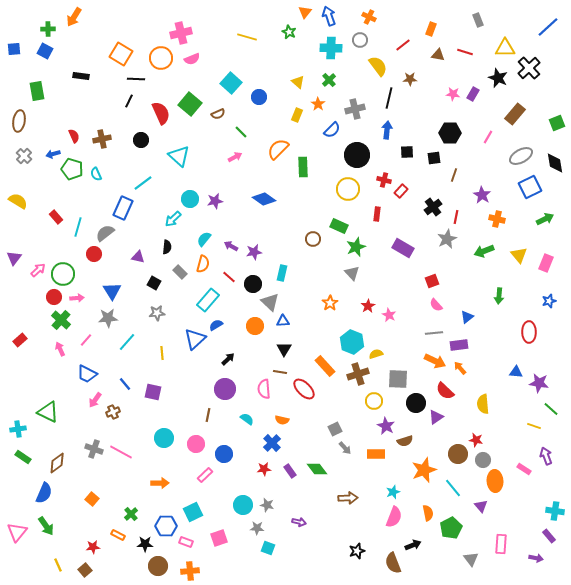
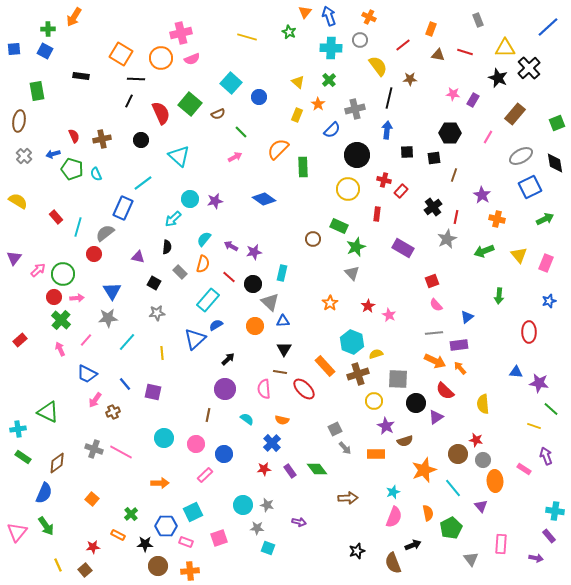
purple rectangle at (473, 94): moved 6 px down
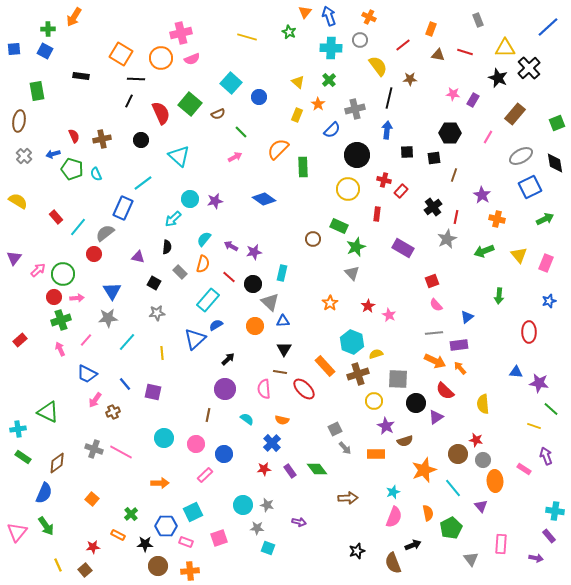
cyan line at (78, 227): rotated 24 degrees clockwise
green cross at (61, 320): rotated 30 degrees clockwise
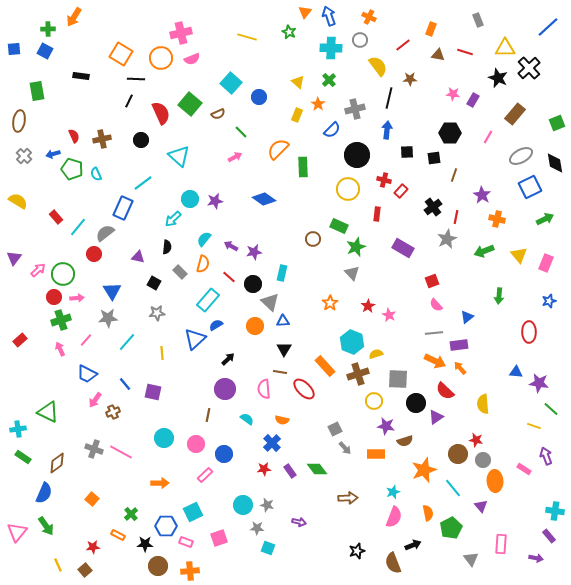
purple star at (386, 426): rotated 18 degrees counterclockwise
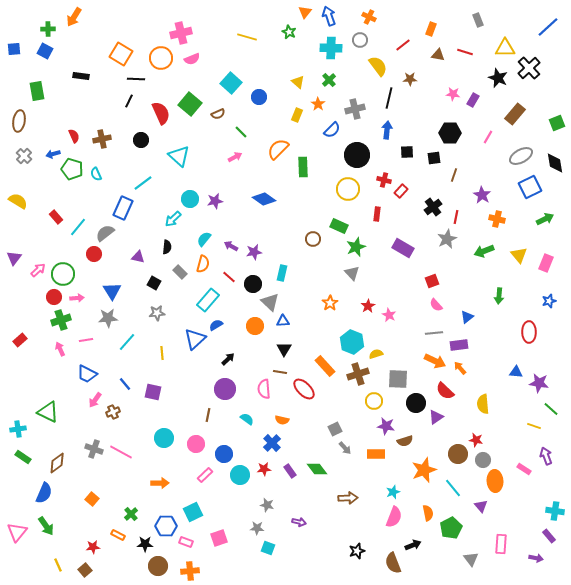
pink line at (86, 340): rotated 40 degrees clockwise
cyan circle at (243, 505): moved 3 px left, 30 px up
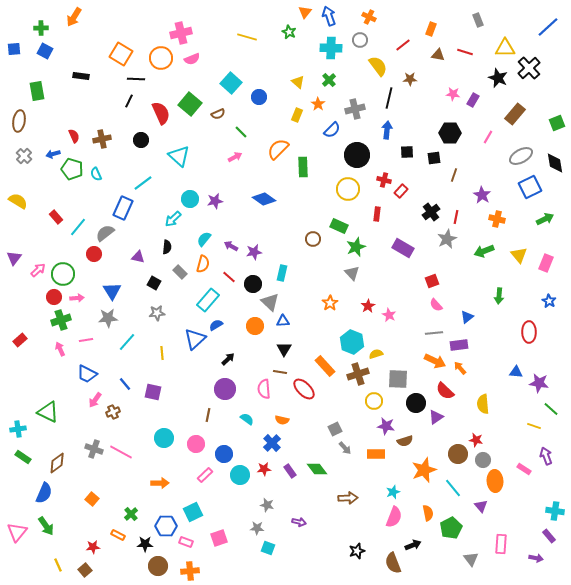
green cross at (48, 29): moved 7 px left, 1 px up
black cross at (433, 207): moved 2 px left, 5 px down
blue star at (549, 301): rotated 24 degrees counterclockwise
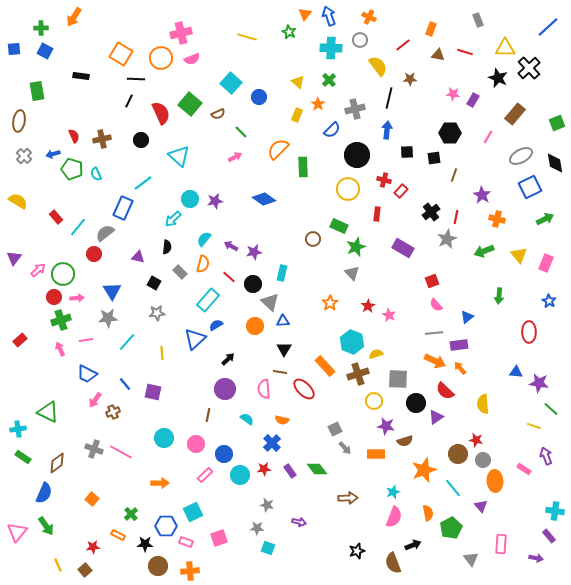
orange triangle at (305, 12): moved 2 px down
